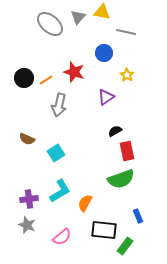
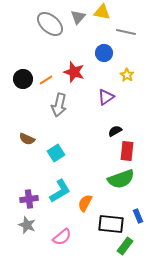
black circle: moved 1 px left, 1 px down
red rectangle: rotated 18 degrees clockwise
black rectangle: moved 7 px right, 6 px up
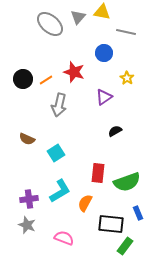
yellow star: moved 3 px down
purple triangle: moved 2 px left
red rectangle: moved 29 px left, 22 px down
green semicircle: moved 6 px right, 3 px down
blue rectangle: moved 3 px up
pink semicircle: moved 2 px right, 1 px down; rotated 120 degrees counterclockwise
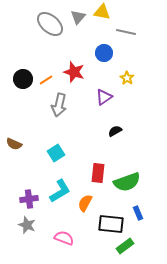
brown semicircle: moved 13 px left, 5 px down
green rectangle: rotated 18 degrees clockwise
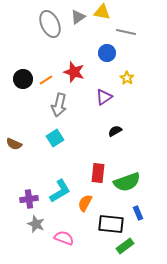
gray triangle: rotated 14 degrees clockwise
gray ellipse: rotated 24 degrees clockwise
blue circle: moved 3 px right
cyan square: moved 1 px left, 15 px up
gray star: moved 9 px right, 1 px up
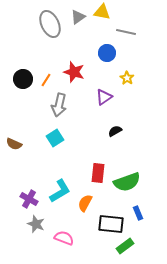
orange line: rotated 24 degrees counterclockwise
purple cross: rotated 36 degrees clockwise
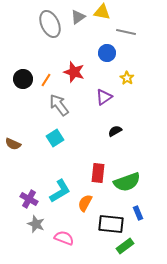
gray arrow: rotated 130 degrees clockwise
brown semicircle: moved 1 px left
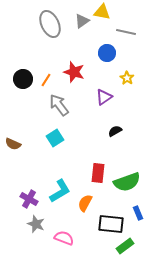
gray triangle: moved 4 px right, 4 px down
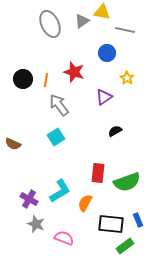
gray line: moved 1 px left, 2 px up
orange line: rotated 24 degrees counterclockwise
cyan square: moved 1 px right, 1 px up
blue rectangle: moved 7 px down
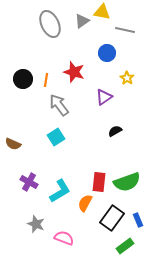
red rectangle: moved 1 px right, 9 px down
purple cross: moved 17 px up
black rectangle: moved 1 px right, 6 px up; rotated 60 degrees counterclockwise
